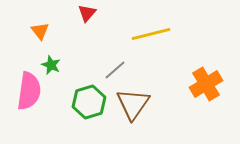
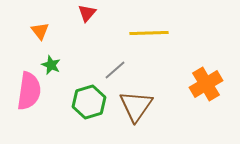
yellow line: moved 2 px left, 1 px up; rotated 12 degrees clockwise
brown triangle: moved 3 px right, 2 px down
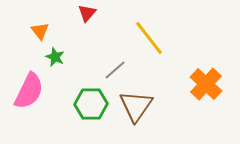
yellow line: moved 5 px down; rotated 54 degrees clockwise
green star: moved 4 px right, 8 px up
orange cross: rotated 16 degrees counterclockwise
pink semicircle: rotated 18 degrees clockwise
green hexagon: moved 2 px right, 2 px down; rotated 16 degrees clockwise
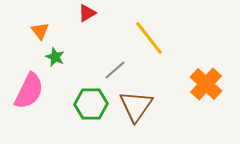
red triangle: rotated 18 degrees clockwise
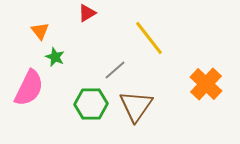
pink semicircle: moved 3 px up
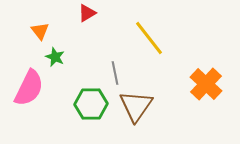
gray line: moved 3 px down; rotated 60 degrees counterclockwise
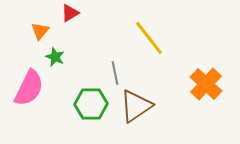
red triangle: moved 17 px left
orange triangle: rotated 18 degrees clockwise
brown triangle: rotated 21 degrees clockwise
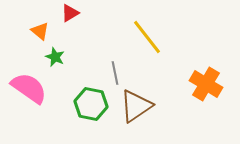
orange triangle: rotated 30 degrees counterclockwise
yellow line: moved 2 px left, 1 px up
orange cross: rotated 12 degrees counterclockwise
pink semicircle: rotated 81 degrees counterclockwise
green hexagon: rotated 12 degrees clockwise
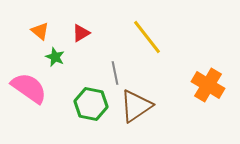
red triangle: moved 11 px right, 20 px down
orange cross: moved 2 px right, 1 px down
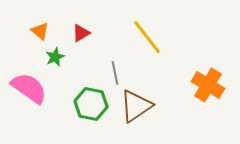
green star: rotated 24 degrees clockwise
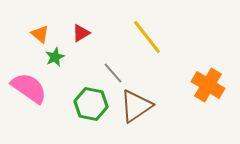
orange triangle: moved 3 px down
gray line: moved 2 px left; rotated 30 degrees counterclockwise
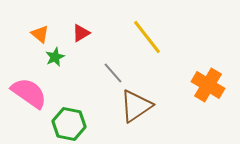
pink semicircle: moved 5 px down
green hexagon: moved 22 px left, 20 px down
